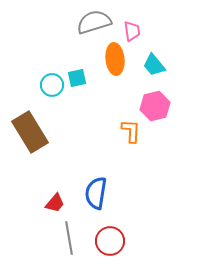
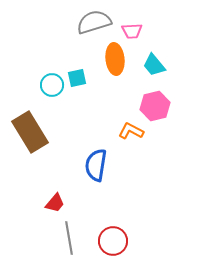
pink trapezoid: rotated 95 degrees clockwise
orange L-shape: rotated 65 degrees counterclockwise
blue semicircle: moved 28 px up
red circle: moved 3 px right
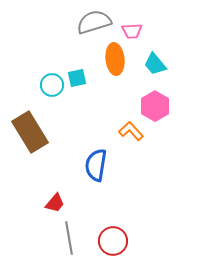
cyan trapezoid: moved 1 px right, 1 px up
pink hexagon: rotated 16 degrees counterclockwise
orange L-shape: rotated 20 degrees clockwise
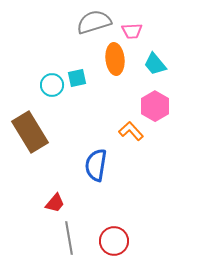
red circle: moved 1 px right
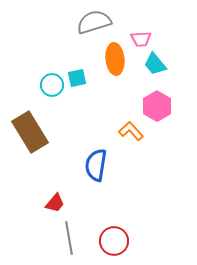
pink trapezoid: moved 9 px right, 8 px down
pink hexagon: moved 2 px right
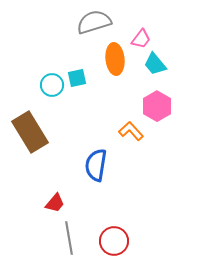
pink trapezoid: rotated 50 degrees counterclockwise
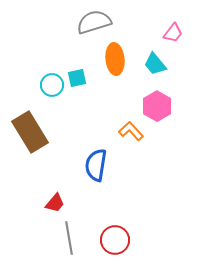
pink trapezoid: moved 32 px right, 6 px up
red circle: moved 1 px right, 1 px up
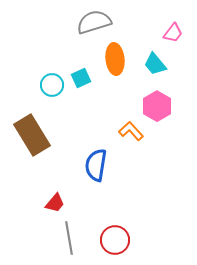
cyan square: moved 4 px right; rotated 12 degrees counterclockwise
brown rectangle: moved 2 px right, 3 px down
